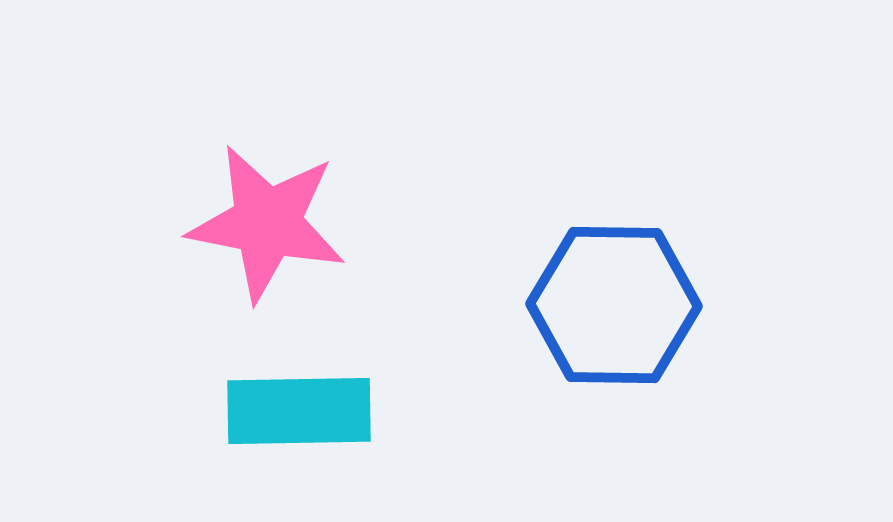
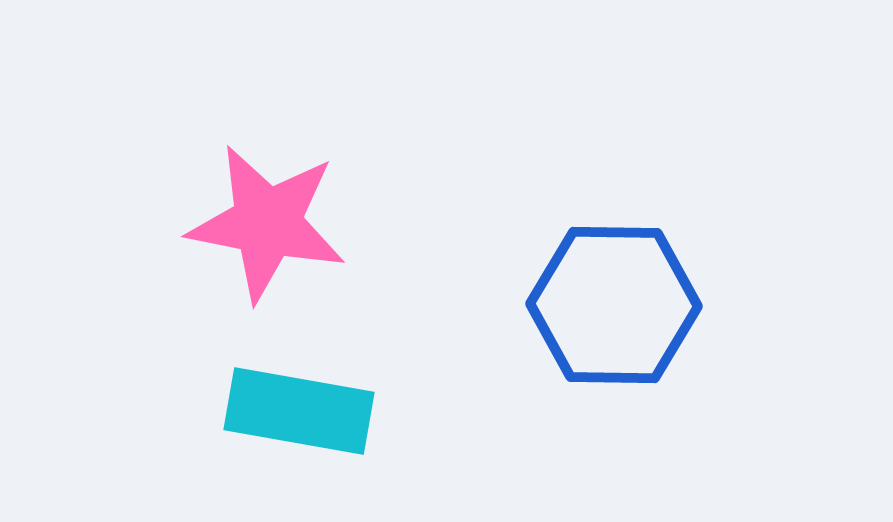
cyan rectangle: rotated 11 degrees clockwise
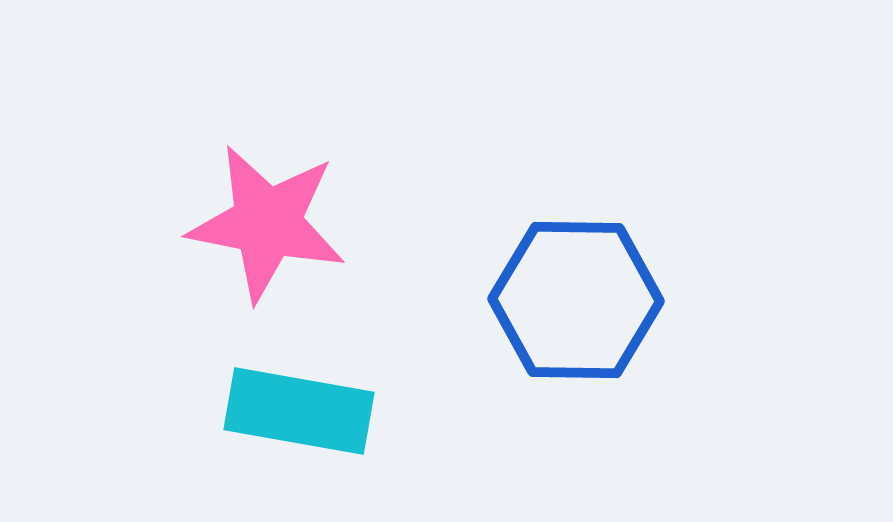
blue hexagon: moved 38 px left, 5 px up
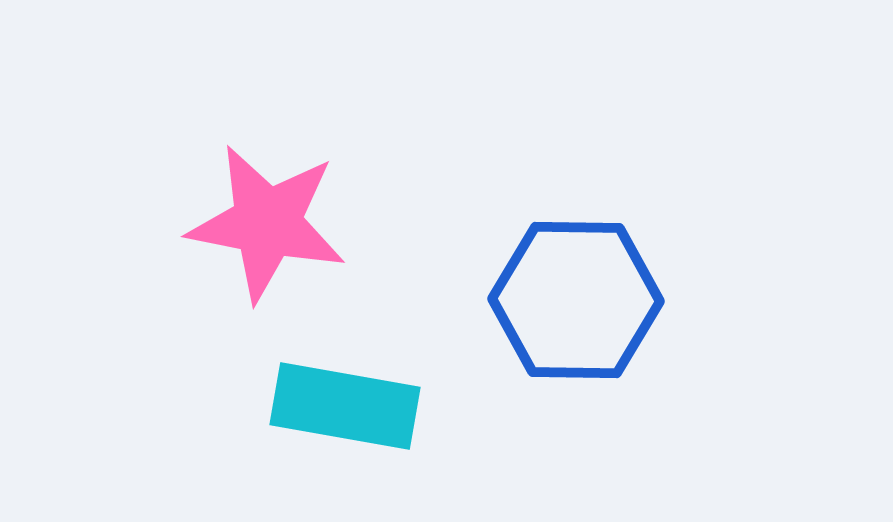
cyan rectangle: moved 46 px right, 5 px up
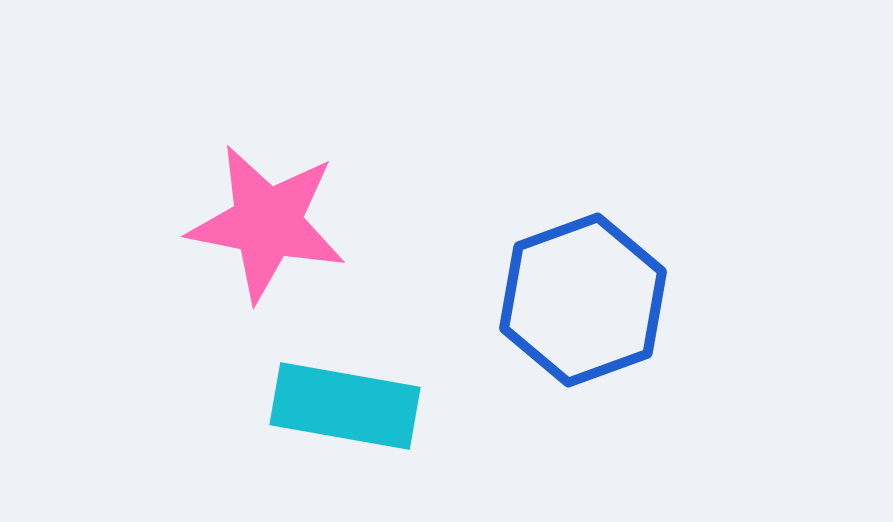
blue hexagon: moved 7 px right; rotated 21 degrees counterclockwise
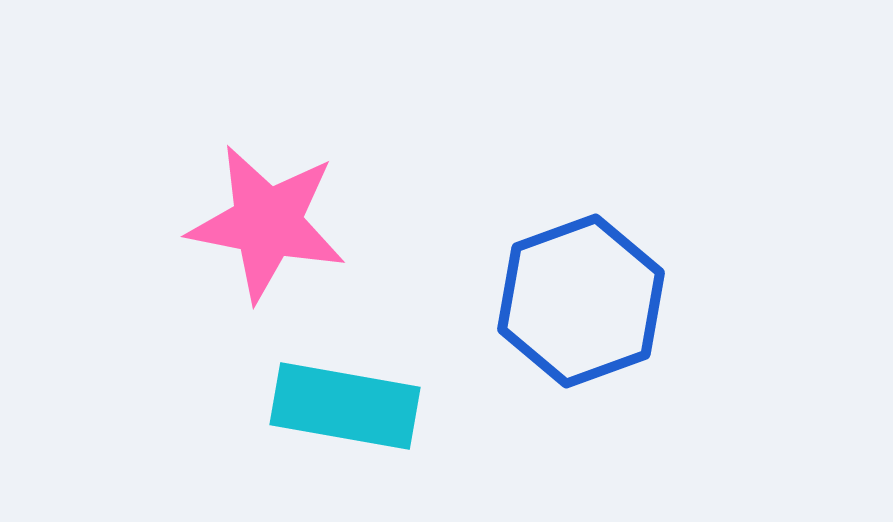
blue hexagon: moved 2 px left, 1 px down
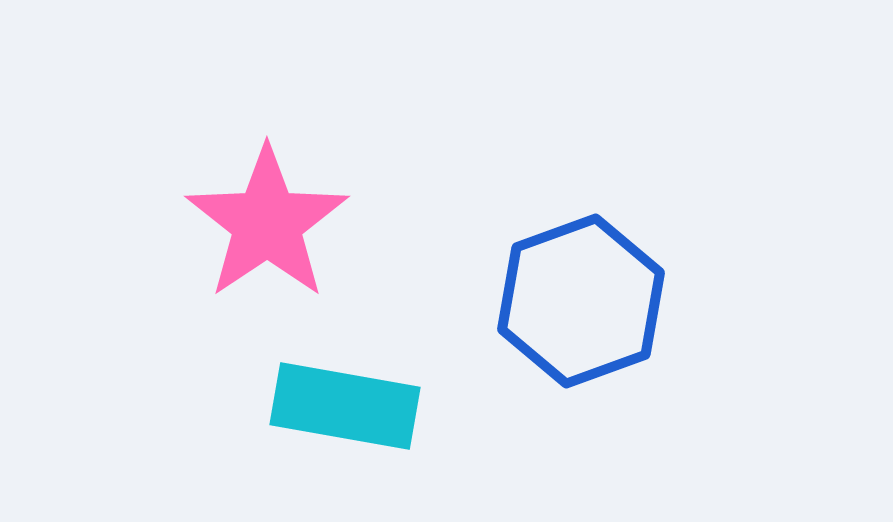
pink star: rotated 27 degrees clockwise
